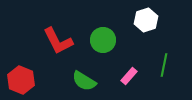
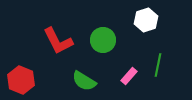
green line: moved 6 px left
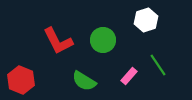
green line: rotated 45 degrees counterclockwise
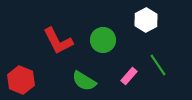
white hexagon: rotated 10 degrees counterclockwise
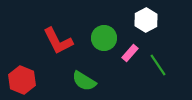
green circle: moved 1 px right, 2 px up
pink rectangle: moved 1 px right, 23 px up
red hexagon: moved 1 px right
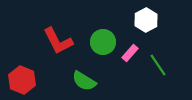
green circle: moved 1 px left, 4 px down
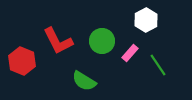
green circle: moved 1 px left, 1 px up
red hexagon: moved 19 px up
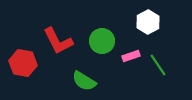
white hexagon: moved 2 px right, 2 px down
pink rectangle: moved 1 px right, 3 px down; rotated 30 degrees clockwise
red hexagon: moved 1 px right, 2 px down; rotated 12 degrees counterclockwise
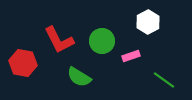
red L-shape: moved 1 px right, 1 px up
green line: moved 6 px right, 15 px down; rotated 20 degrees counterclockwise
green semicircle: moved 5 px left, 4 px up
